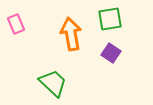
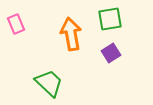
purple square: rotated 24 degrees clockwise
green trapezoid: moved 4 px left
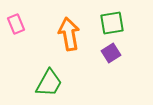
green square: moved 2 px right, 4 px down
orange arrow: moved 2 px left
green trapezoid: rotated 76 degrees clockwise
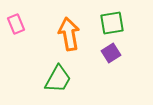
green trapezoid: moved 9 px right, 4 px up
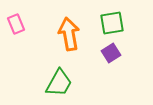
green trapezoid: moved 1 px right, 4 px down
